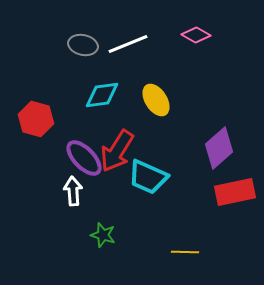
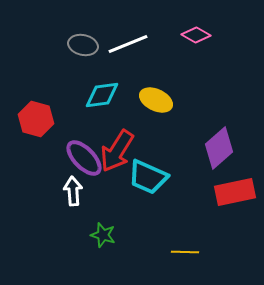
yellow ellipse: rotated 32 degrees counterclockwise
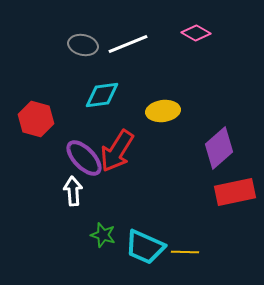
pink diamond: moved 2 px up
yellow ellipse: moved 7 px right, 11 px down; rotated 32 degrees counterclockwise
cyan trapezoid: moved 3 px left, 70 px down
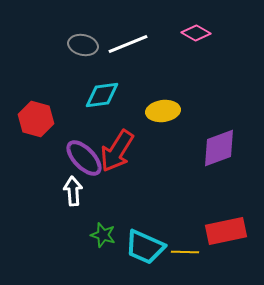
purple diamond: rotated 21 degrees clockwise
red rectangle: moved 9 px left, 39 px down
